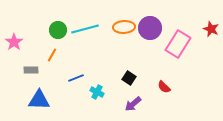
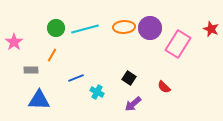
green circle: moved 2 px left, 2 px up
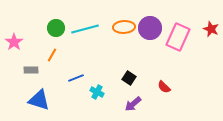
pink rectangle: moved 7 px up; rotated 8 degrees counterclockwise
blue triangle: rotated 15 degrees clockwise
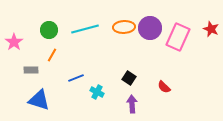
green circle: moved 7 px left, 2 px down
purple arrow: moved 1 px left; rotated 126 degrees clockwise
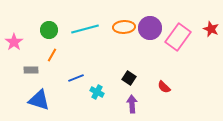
pink rectangle: rotated 12 degrees clockwise
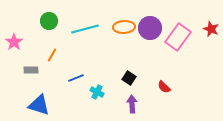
green circle: moved 9 px up
blue triangle: moved 5 px down
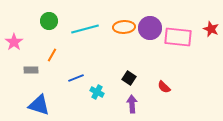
pink rectangle: rotated 60 degrees clockwise
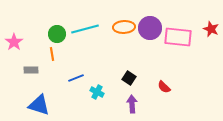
green circle: moved 8 px right, 13 px down
orange line: moved 1 px up; rotated 40 degrees counterclockwise
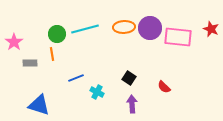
gray rectangle: moved 1 px left, 7 px up
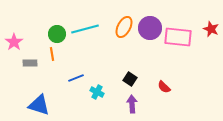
orange ellipse: rotated 60 degrees counterclockwise
black square: moved 1 px right, 1 px down
